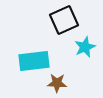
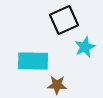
cyan rectangle: moved 1 px left; rotated 8 degrees clockwise
brown star: moved 2 px down
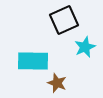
brown star: moved 2 px up; rotated 18 degrees clockwise
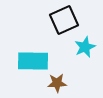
brown star: rotated 24 degrees counterclockwise
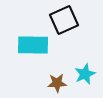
cyan star: moved 27 px down
cyan rectangle: moved 16 px up
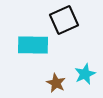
brown star: moved 1 px left; rotated 30 degrees clockwise
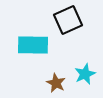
black square: moved 4 px right
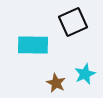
black square: moved 5 px right, 2 px down
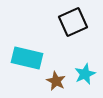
cyan rectangle: moved 6 px left, 13 px down; rotated 12 degrees clockwise
brown star: moved 2 px up
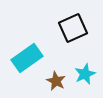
black square: moved 6 px down
cyan rectangle: rotated 48 degrees counterclockwise
